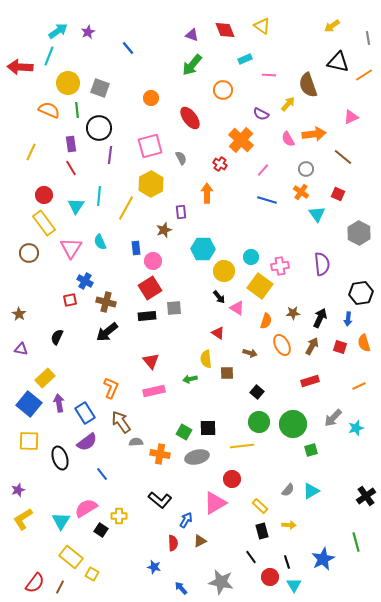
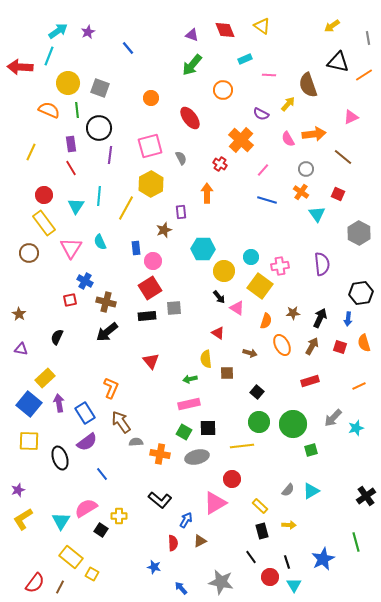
pink rectangle at (154, 391): moved 35 px right, 13 px down
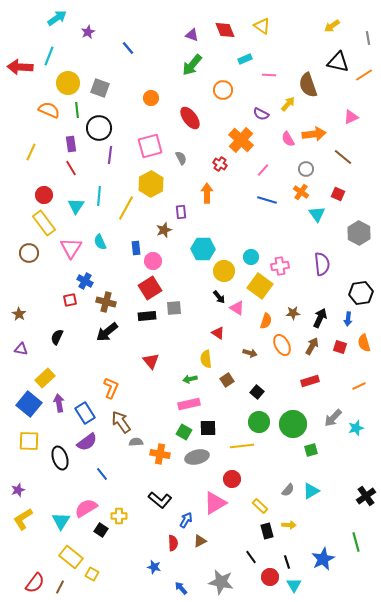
cyan arrow at (58, 31): moved 1 px left, 13 px up
brown square at (227, 373): moved 7 px down; rotated 32 degrees counterclockwise
black rectangle at (262, 531): moved 5 px right
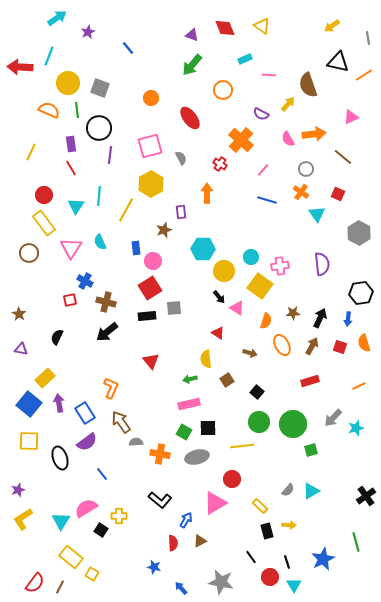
red diamond at (225, 30): moved 2 px up
yellow line at (126, 208): moved 2 px down
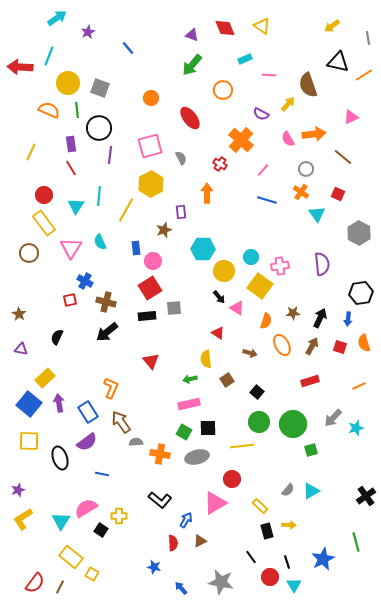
blue rectangle at (85, 413): moved 3 px right, 1 px up
blue line at (102, 474): rotated 40 degrees counterclockwise
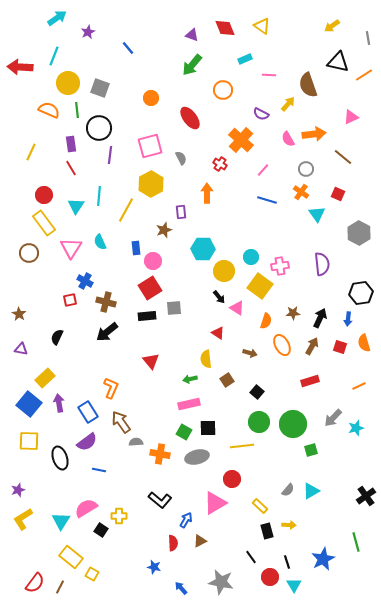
cyan line at (49, 56): moved 5 px right
blue line at (102, 474): moved 3 px left, 4 px up
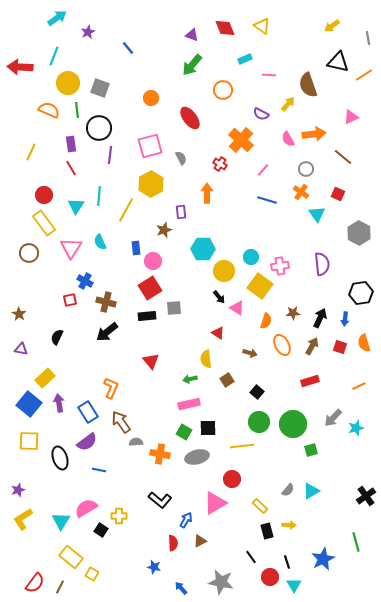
blue arrow at (348, 319): moved 3 px left
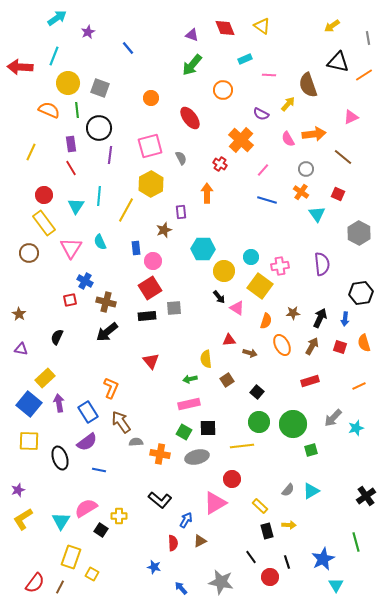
red triangle at (218, 333): moved 11 px right, 7 px down; rotated 40 degrees counterclockwise
yellow rectangle at (71, 557): rotated 70 degrees clockwise
cyan triangle at (294, 585): moved 42 px right
